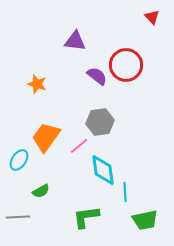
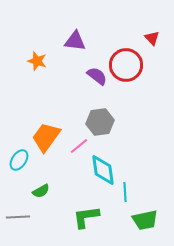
red triangle: moved 21 px down
orange star: moved 23 px up
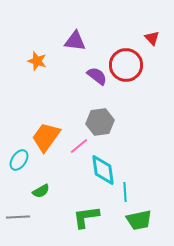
green trapezoid: moved 6 px left
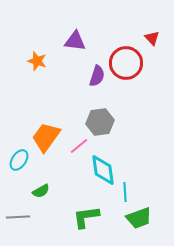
red circle: moved 2 px up
purple semicircle: rotated 70 degrees clockwise
green trapezoid: moved 2 px up; rotated 8 degrees counterclockwise
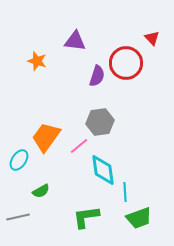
gray line: rotated 10 degrees counterclockwise
